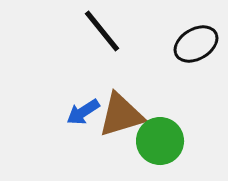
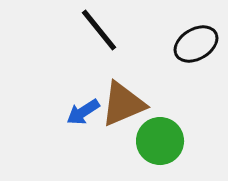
black line: moved 3 px left, 1 px up
brown triangle: moved 2 px right, 11 px up; rotated 6 degrees counterclockwise
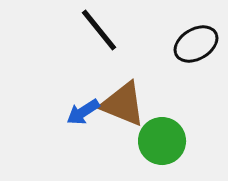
brown triangle: rotated 45 degrees clockwise
green circle: moved 2 px right
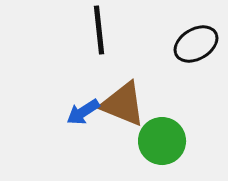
black line: rotated 33 degrees clockwise
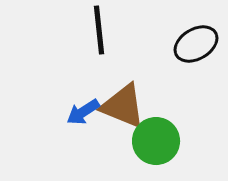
brown triangle: moved 2 px down
green circle: moved 6 px left
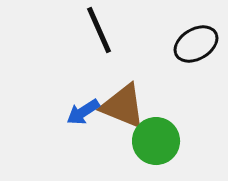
black line: rotated 18 degrees counterclockwise
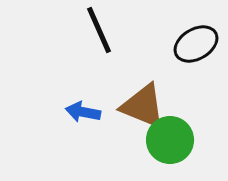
brown triangle: moved 20 px right
blue arrow: rotated 44 degrees clockwise
green circle: moved 14 px right, 1 px up
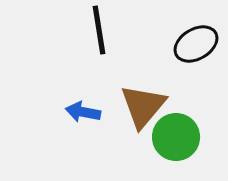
black line: rotated 15 degrees clockwise
brown triangle: rotated 48 degrees clockwise
green circle: moved 6 px right, 3 px up
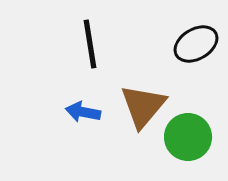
black line: moved 9 px left, 14 px down
green circle: moved 12 px right
